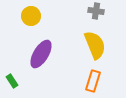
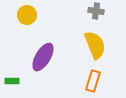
yellow circle: moved 4 px left, 1 px up
purple ellipse: moved 2 px right, 3 px down
green rectangle: rotated 56 degrees counterclockwise
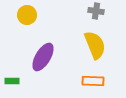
orange rectangle: rotated 75 degrees clockwise
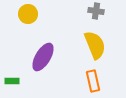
yellow circle: moved 1 px right, 1 px up
orange rectangle: rotated 75 degrees clockwise
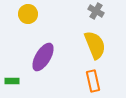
gray cross: rotated 21 degrees clockwise
